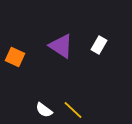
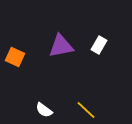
purple triangle: rotated 44 degrees counterclockwise
yellow line: moved 13 px right
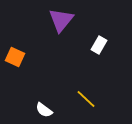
purple triangle: moved 26 px up; rotated 40 degrees counterclockwise
yellow line: moved 11 px up
